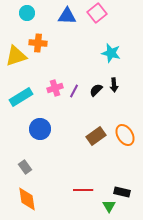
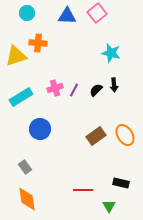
purple line: moved 1 px up
black rectangle: moved 1 px left, 9 px up
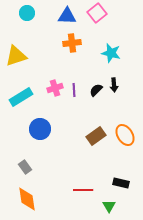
orange cross: moved 34 px right; rotated 12 degrees counterclockwise
purple line: rotated 32 degrees counterclockwise
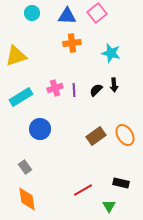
cyan circle: moved 5 px right
red line: rotated 30 degrees counterclockwise
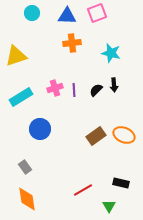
pink square: rotated 18 degrees clockwise
orange ellipse: moved 1 px left; rotated 35 degrees counterclockwise
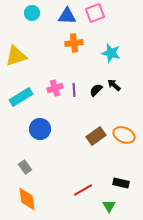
pink square: moved 2 px left
orange cross: moved 2 px right
black arrow: rotated 136 degrees clockwise
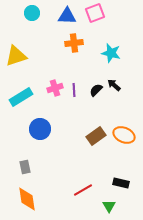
gray rectangle: rotated 24 degrees clockwise
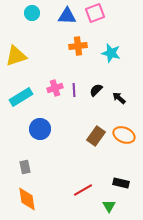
orange cross: moved 4 px right, 3 px down
black arrow: moved 5 px right, 13 px down
brown rectangle: rotated 18 degrees counterclockwise
